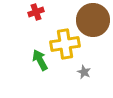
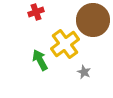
yellow cross: rotated 28 degrees counterclockwise
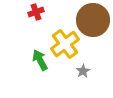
gray star: moved 1 px left, 1 px up; rotated 16 degrees clockwise
